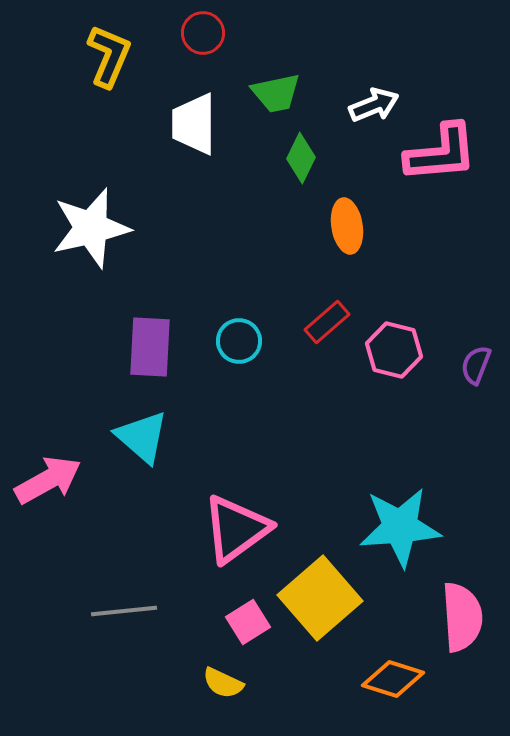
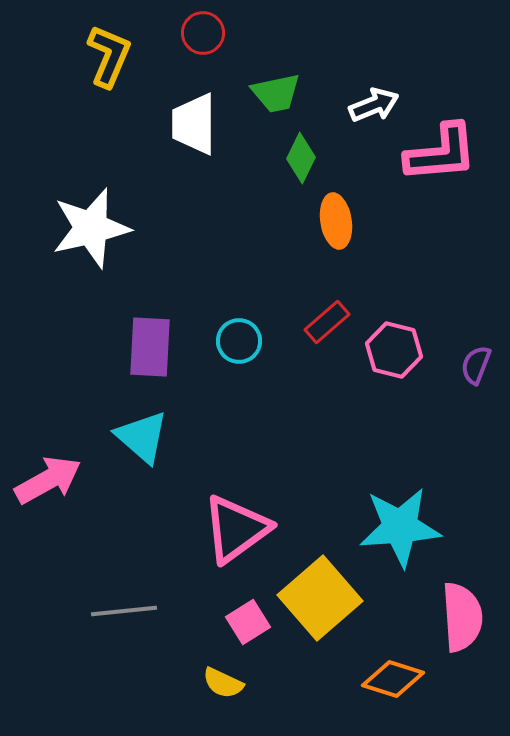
orange ellipse: moved 11 px left, 5 px up
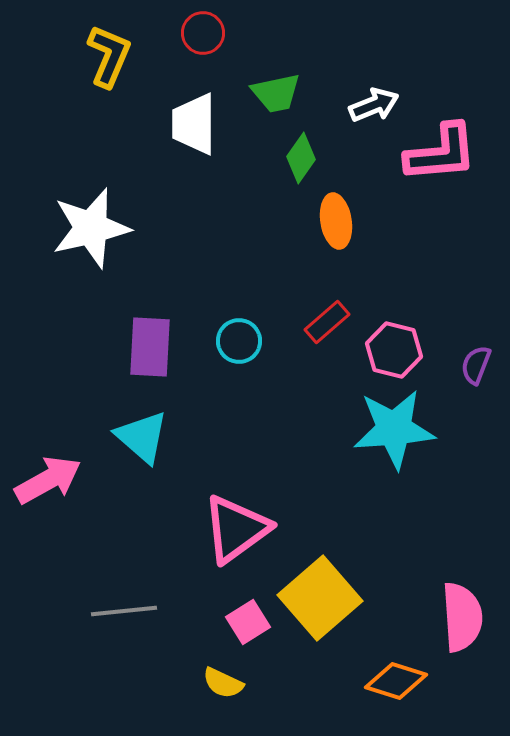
green diamond: rotated 9 degrees clockwise
cyan star: moved 6 px left, 98 px up
orange diamond: moved 3 px right, 2 px down
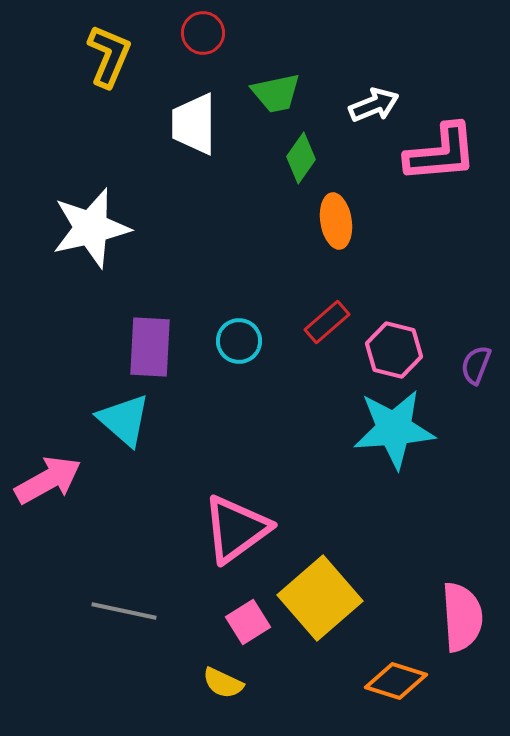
cyan triangle: moved 18 px left, 17 px up
gray line: rotated 18 degrees clockwise
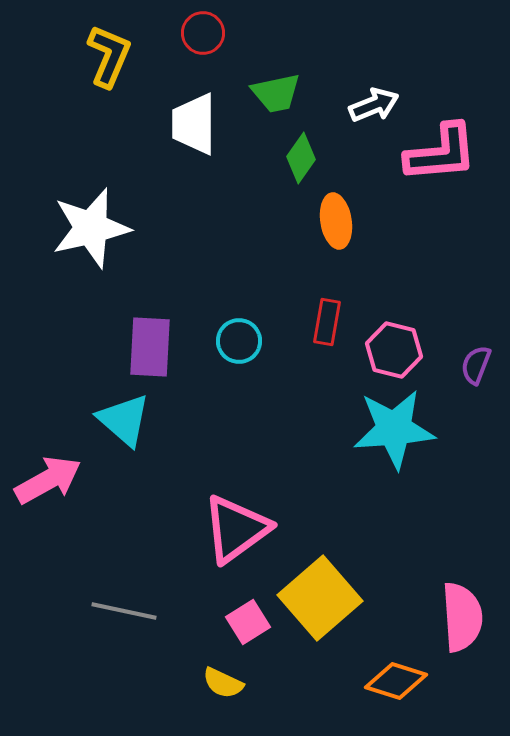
red rectangle: rotated 39 degrees counterclockwise
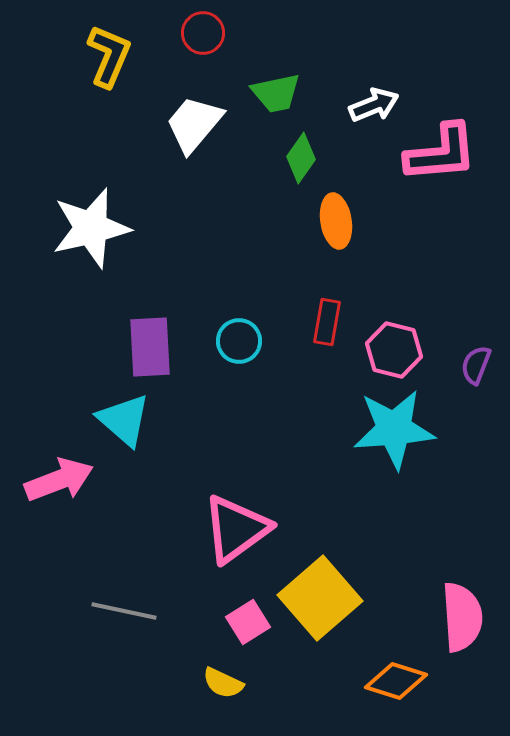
white trapezoid: rotated 40 degrees clockwise
purple rectangle: rotated 6 degrees counterclockwise
pink arrow: moved 11 px right; rotated 8 degrees clockwise
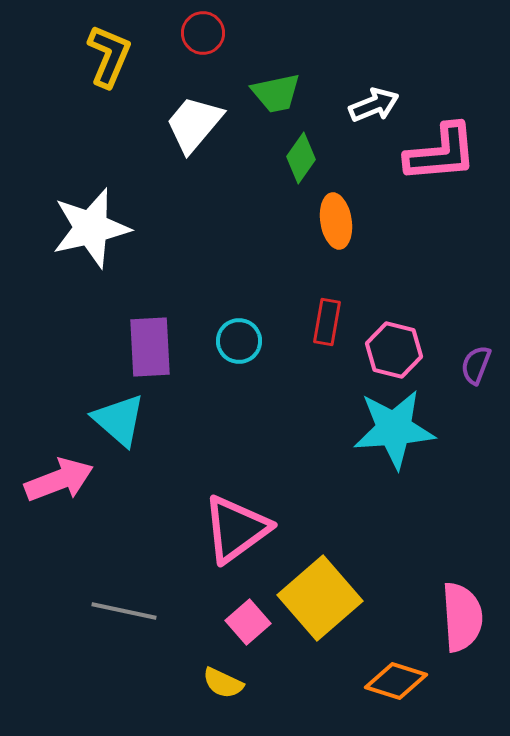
cyan triangle: moved 5 px left
pink square: rotated 9 degrees counterclockwise
